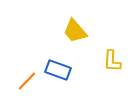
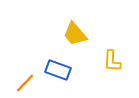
yellow trapezoid: moved 3 px down
orange line: moved 2 px left, 2 px down
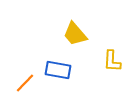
blue rectangle: rotated 10 degrees counterclockwise
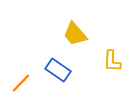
blue rectangle: rotated 25 degrees clockwise
orange line: moved 4 px left
